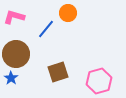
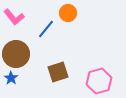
pink L-shape: rotated 145 degrees counterclockwise
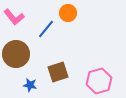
blue star: moved 19 px right, 7 px down; rotated 24 degrees counterclockwise
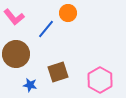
pink hexagon: moved 1 px right, 1 px up; rotated 15 degrees counterclockwise
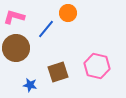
pink L-shape: rotated 145 degrees clockwise
brown circle: moved 6 px up
pink hexagon: moved 3 px left, 14 px up; rotated 15 degrees counterclockwise
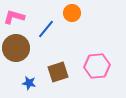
orange circle: moved 4 px right
pink hexagon: rotated 20 degrees counterclockwise
blue star: moved 1 px left, 2 px up
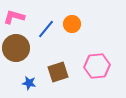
orange circle: moved 11 px down
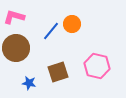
blue line: moved 5 px right, 2 px down
pink hexagon: rotated 20 degrees clockwise
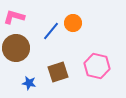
orange circle: moved 1 px right, 1 px up
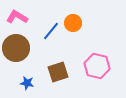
pink L-shape: moved 3 px right; rotated 15 degrees clockwise
blue star: moved 2 px left
